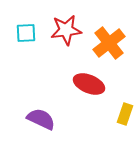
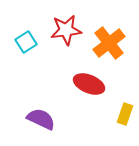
cyan square: moved 9 px down; rotated 30 degrees counterclockwise
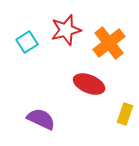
red star: rotated 8 degrees counterclockwise
cyan square: moved 1 px right
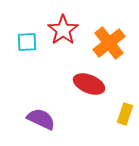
red star: moved 3 px left; rotated 20 degrees counterclockwise
cyan square: rotated 30 degrees clockwise
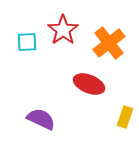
yellow rectangle: moved 3 px down
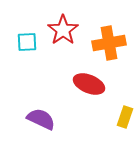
orange cross: rotated 28 degrees clockwise
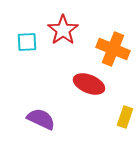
orange cross: moved 4 px right, 6 px down; rotated 32 degrees clockwise
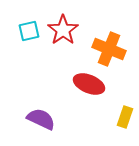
cyan square: moved 2 px right, 11 px up; rotated 10 degrees counterclockwise
orange cross: moved 4 px left
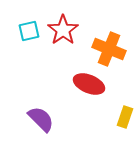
purple semicircle: rotated 20 degrees clockwise
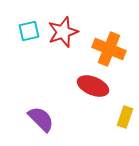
red star: moved 2 px down; rotated 16 degrees clockwise
red ellipse: moved 4 px right, 2 px down
